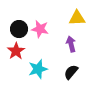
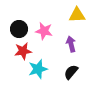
yellow triangle: moved 3 px up
pink star: moved 4 px right, 2 px down
red star: moved 7 px right; rotated 24 degrees clockwise
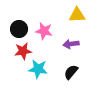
purple arrow: rotated 84 degrees counterclockwise
cyan star: rotated 24 degrees clockwise
